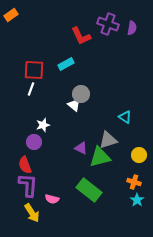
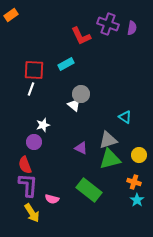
green triangle: moved 10 px right, 2 px down
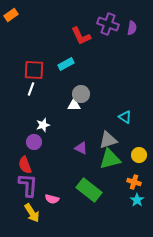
white triangle: rotated 40 degrees counterclockwise
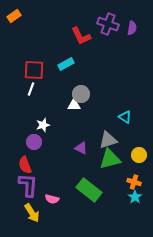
orange rectangle: moved 3 px right, 1 px down
cyan star: moved 2 px left, 3 px up
